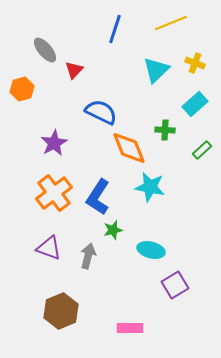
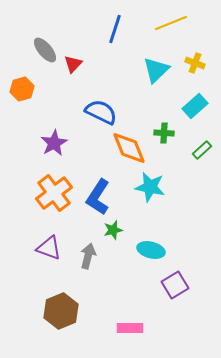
red triangle: moved 1 px left, 6 px up
cyan rectangle: moved 2 px down
green cross: moved 1 px left, 3 px down
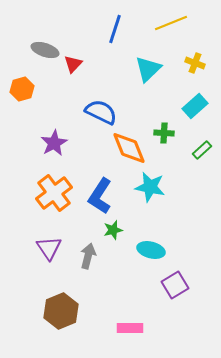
gray ellipse: rotated 32 degrees counterclockwise
cyan triangle: moved 8 px left, 1 px up
blue L-shape: moved 2 px right, 1 px up
purple triangle: rotated 36 degrees clockwise
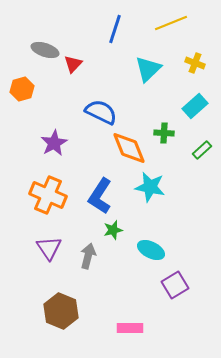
orange cross: moved 6 px left, 2 px down; rotated 30 degrees counterclockwise
cyan ellipse: rotated 12 degrees clockwise
brown hexagon: rotated 16 degrees counterclockwise
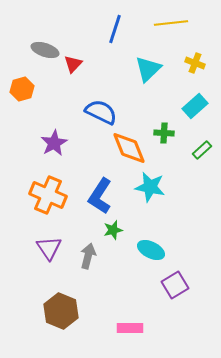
yellow line: rotated 16 degrees clockwise
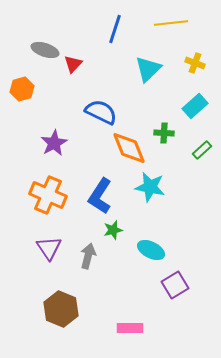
brown hexagon: moved 2 px up
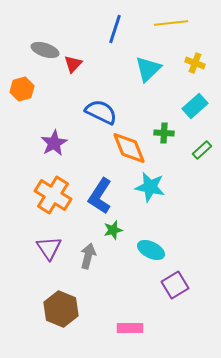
orange cross: moved 5 px right; rotated 9 degrees clockwise
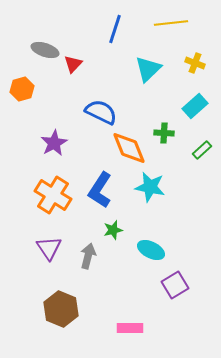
blue L-shape: moved 6 px up
